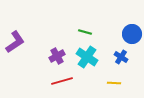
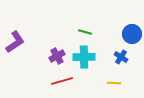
cyan cross: moved 3 px left; rotated 35 degrees counterclockwise
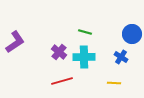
purple cross: moved 2 px right, 4 px up; rotated 21 degrees counterclockwise
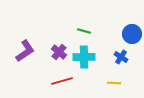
green line: moved 1 px left, 1 px up
purple L-shape: moved 10 px right, 9 px down
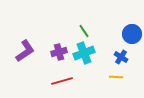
green line: rotated 40 degrees clockwise
purple cross: rotated 35 degrees clockwise
cyan cross: moved 4 px up; rotated 20 degrees counterclockwise
yellow line: moved 2 px right, 6 px up
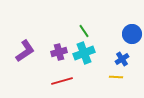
blue cross: moved 1 px right, 2 px down; rotated 24 degrees clockwise
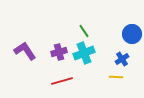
purple L-shape: rotated 90 degrees counterclockwise
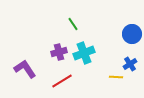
green line: moved 11 px left, 7 px up
purple L-shape: moved 18 px down
blue cross: moved 8 px right, 5 px down
red line: rotated 15 degrees counterclockwise
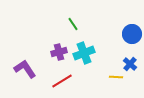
blue cross: rotated 16 degrees counterclockwise
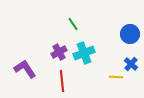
blue circle: moved 2 px left
purple cross: rotated 14 degrees counterclockwise
blue cross: moved 1 px right
red line: rotated 65 degrees counterclockwise
